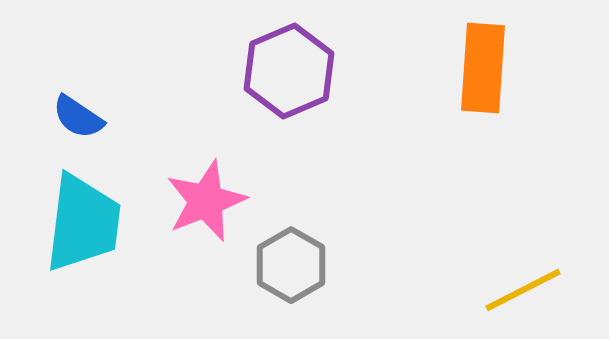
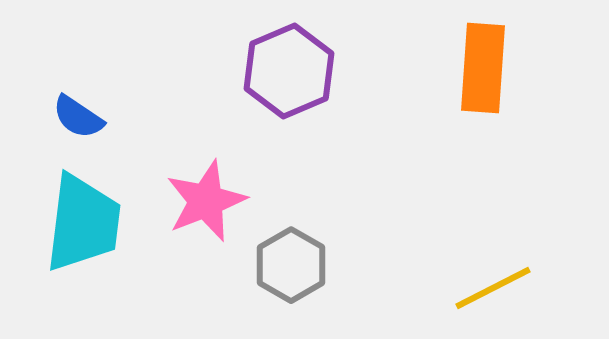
yellow line: moved 30 px left, 2 px up
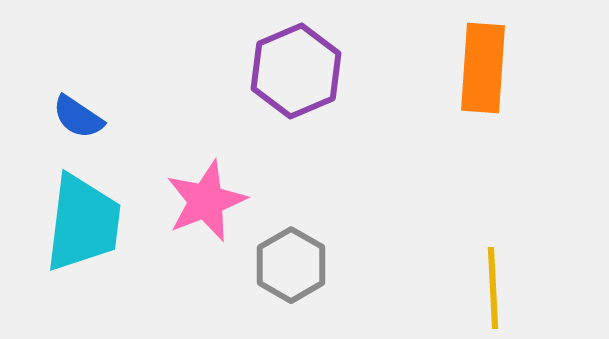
purple hexagon: moved 7 px right
yellow line: rotated 66 degrees counterclockwise
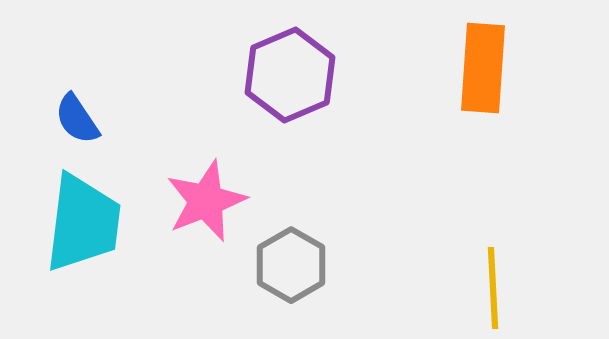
purple hexagon: moved 6 px left, 4 px down
blue semicircle: moved 1 px left, 2 px down; rotated 22 degrees clockwise
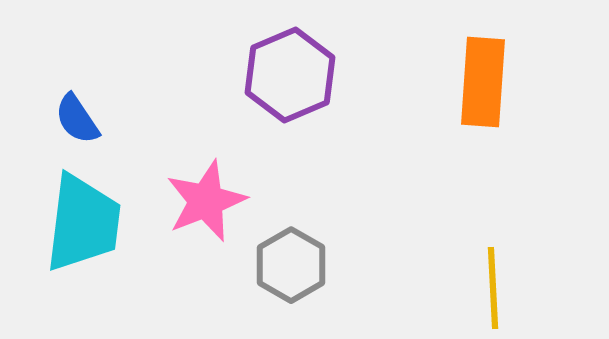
orange rectangle: moved 14 px down
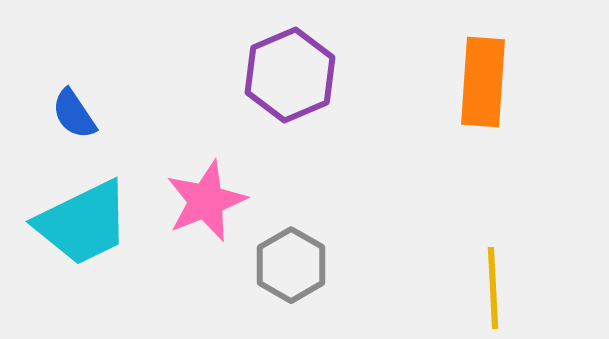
blue semicircle: moved 3 px left, 5 px up
cyan trapezoid: rotated 57 degrees clockwise
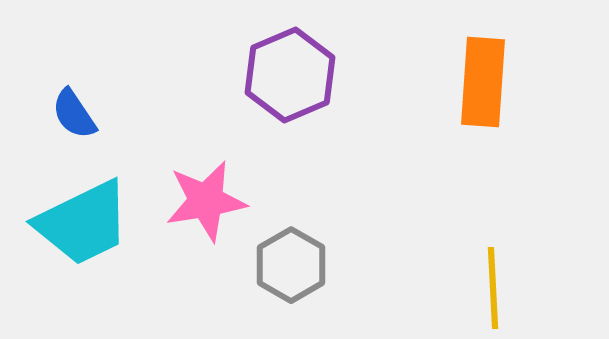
pink star: rotated 12 degrees clockwise
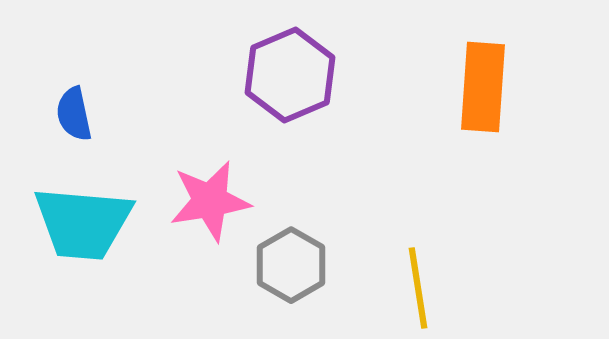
orange rectangle: moved 5 px down
blue semicircle: rotated 22 degrees clockwise
pink star: moved 4 px right
cyan trapezoid: rotated 31 degrees clockwise
yellow line: moved 75 px left; rotated 6 degrees counterclockwise
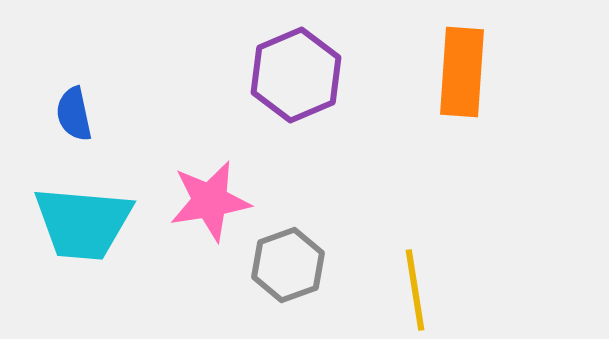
purple hexagon: moved 6 px right
orange rectangle: moved 21 px left, 15 px up
gray hexagon: moved 3 px left; rotated 10 degrees clockwise
yellow line: moved 3 px left, 2 px down
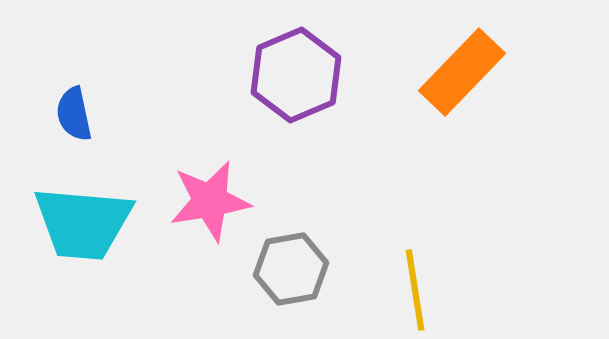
orange rectangle: rotated 40 degrees clockwise
gray hexagon: moved 3 px right, 4 px down; rotated 10 degrees clockwise
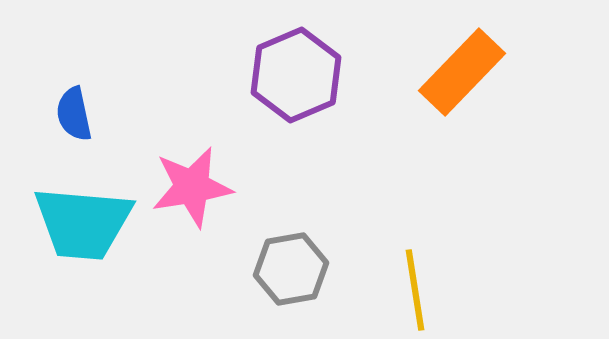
pink star: moved 18 px left, 14 px up
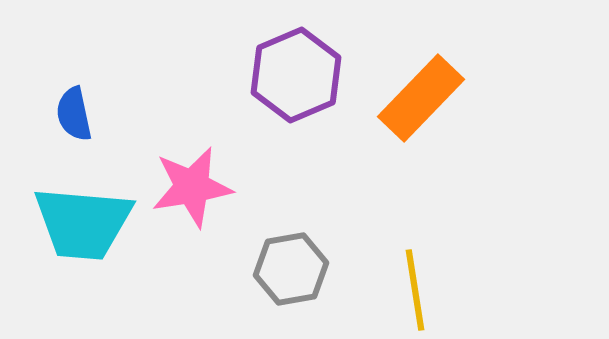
orange rectangle: moved 41 px left, 26 px down
